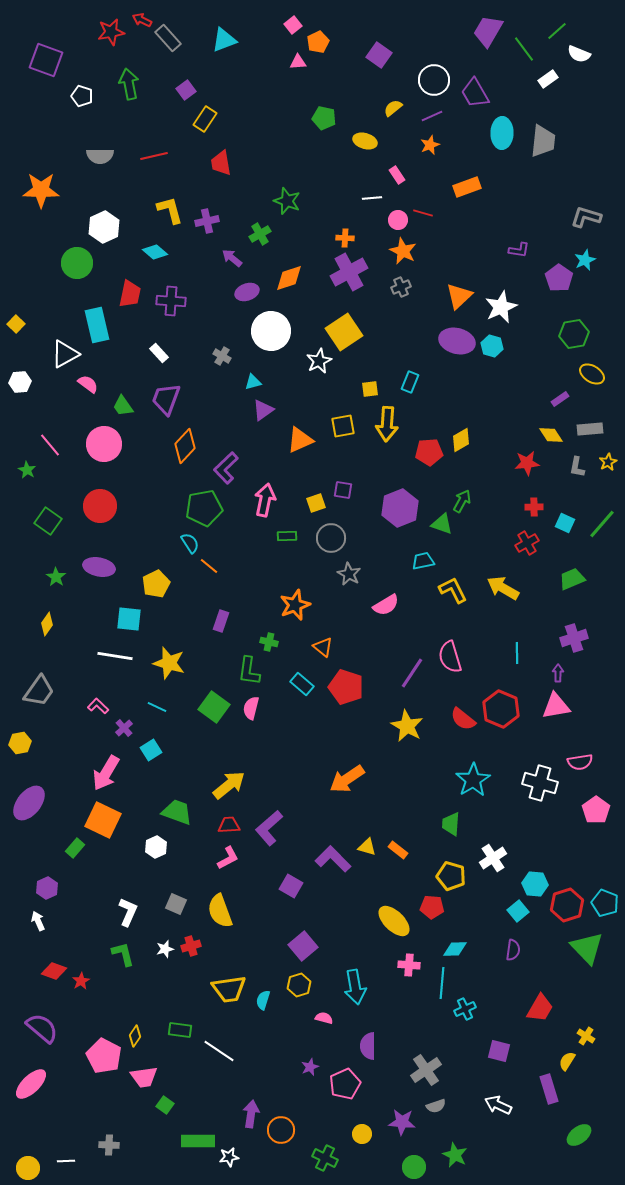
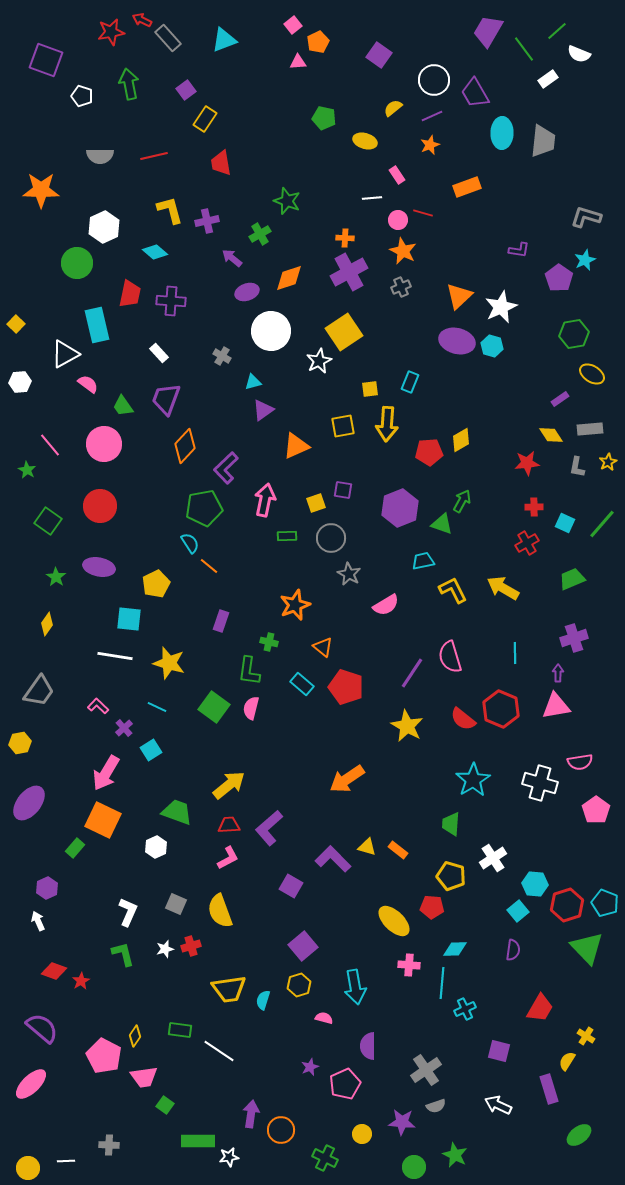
orange triangle at (300, 440): moved 4 px left, 6 px down
cyan line at (517, 653): moved 2 px left
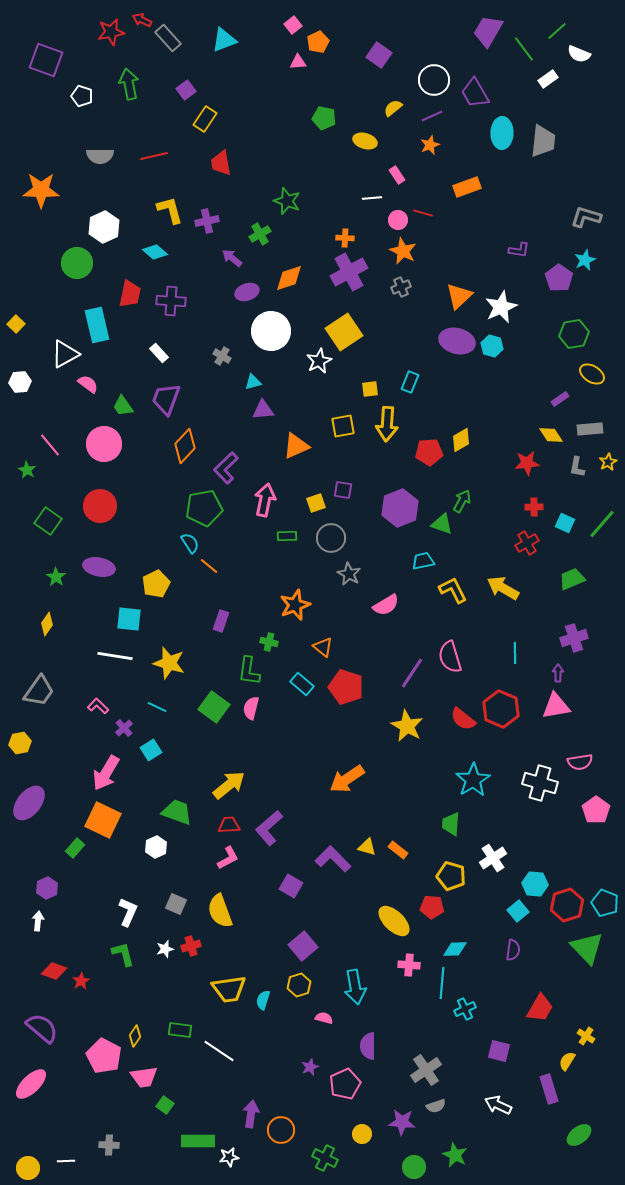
purple triangle at (263, 410): rotated 30 degrees clockwise
white arrow at (38, 921): rotated 30 degrees clockwise
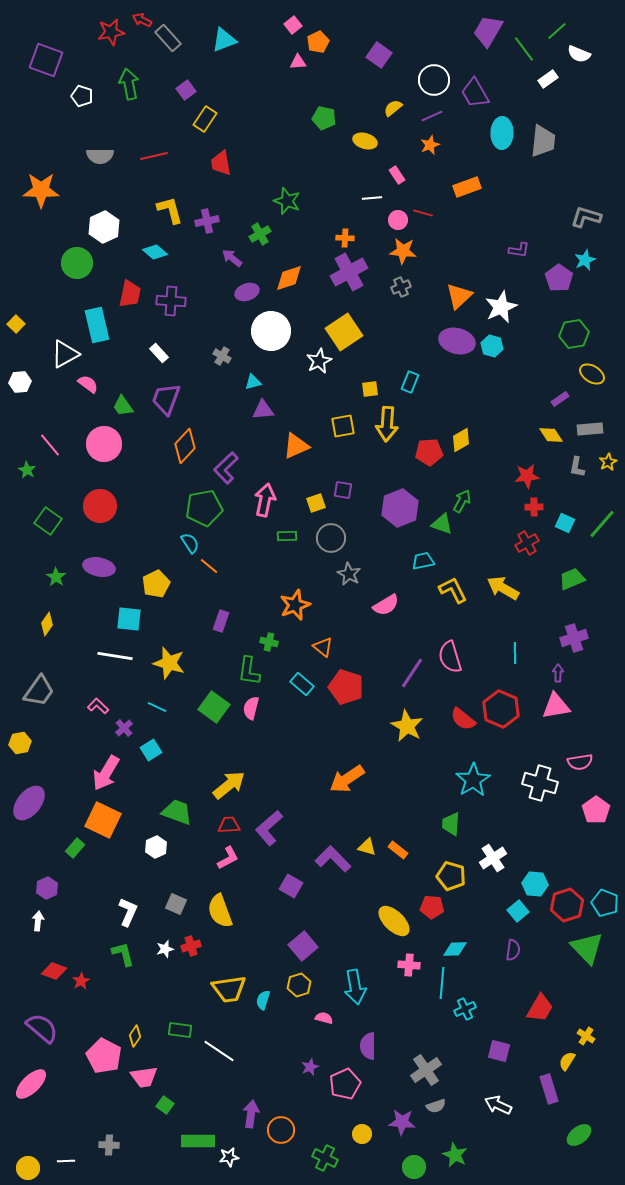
orange star at (403, 251): rotated 20 degrees counterclockwise
red star at (527, 463): moved 13 px down
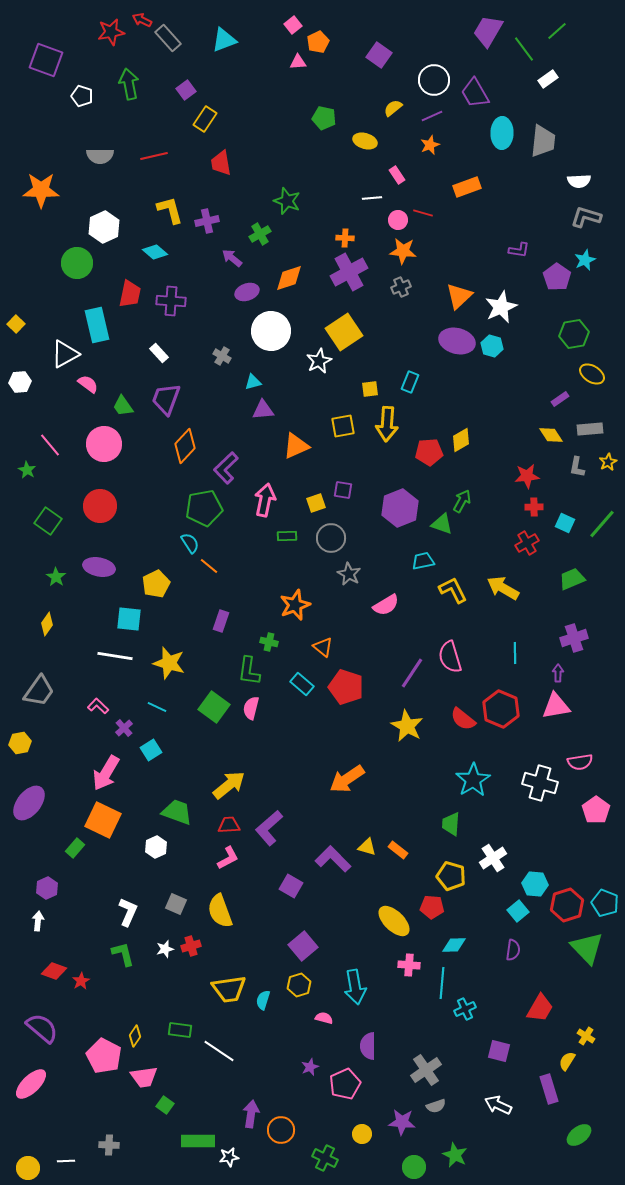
white semicircle at (579, 54): moved 127 px down; rotated 25 degrees counterclockwise
purple pentagon at (559, 278): moved 2 px left, 1 px up
cyan diamond at (455, 949): moved 1 px left, 4 px up
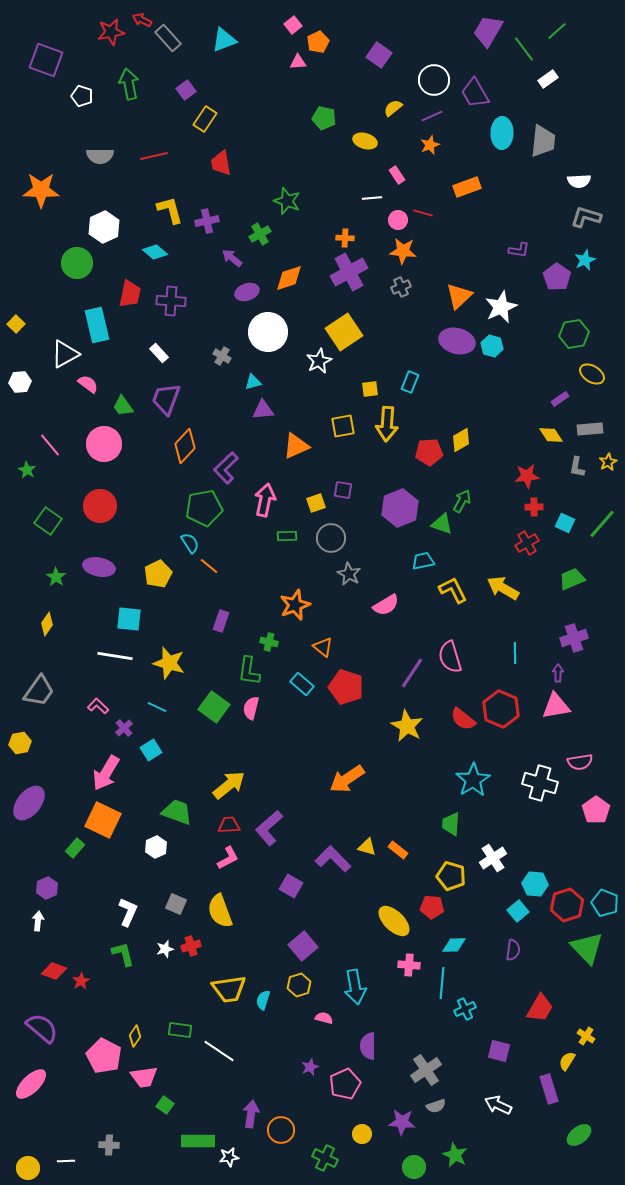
white circle at (271, 331): moved 3 px left, 1 px down
yellow pentagon at (156, 584): moved 2 px right, 10 px up
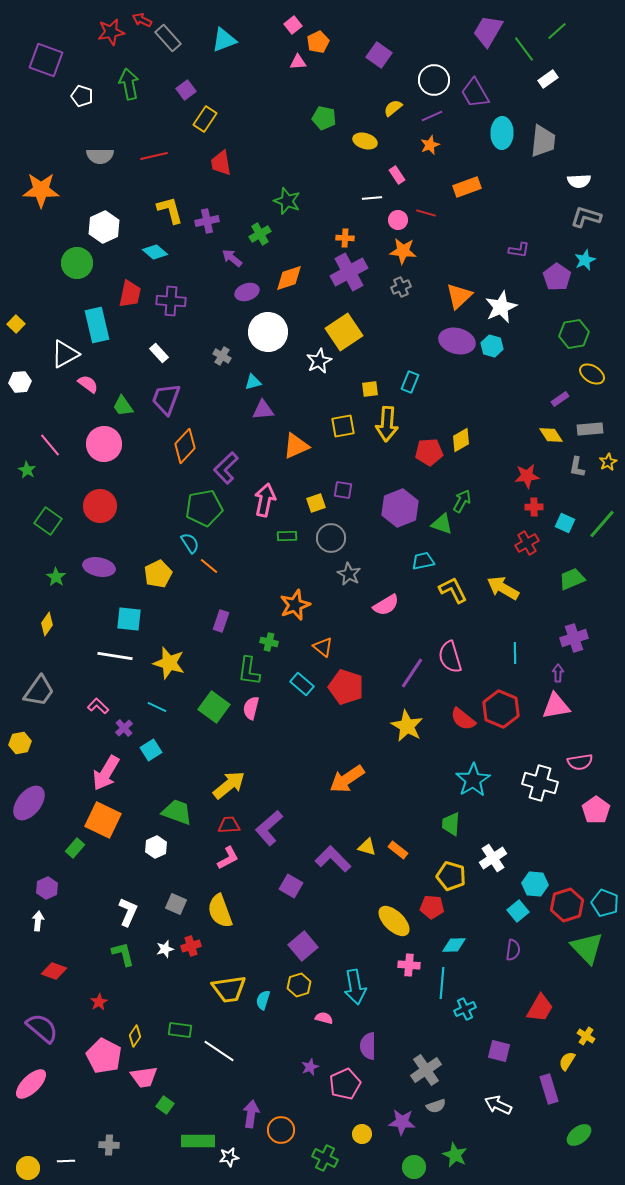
red line at (423, 213): moved 3 px right
red star at (81, 981): moved 18 px right, 21 px down
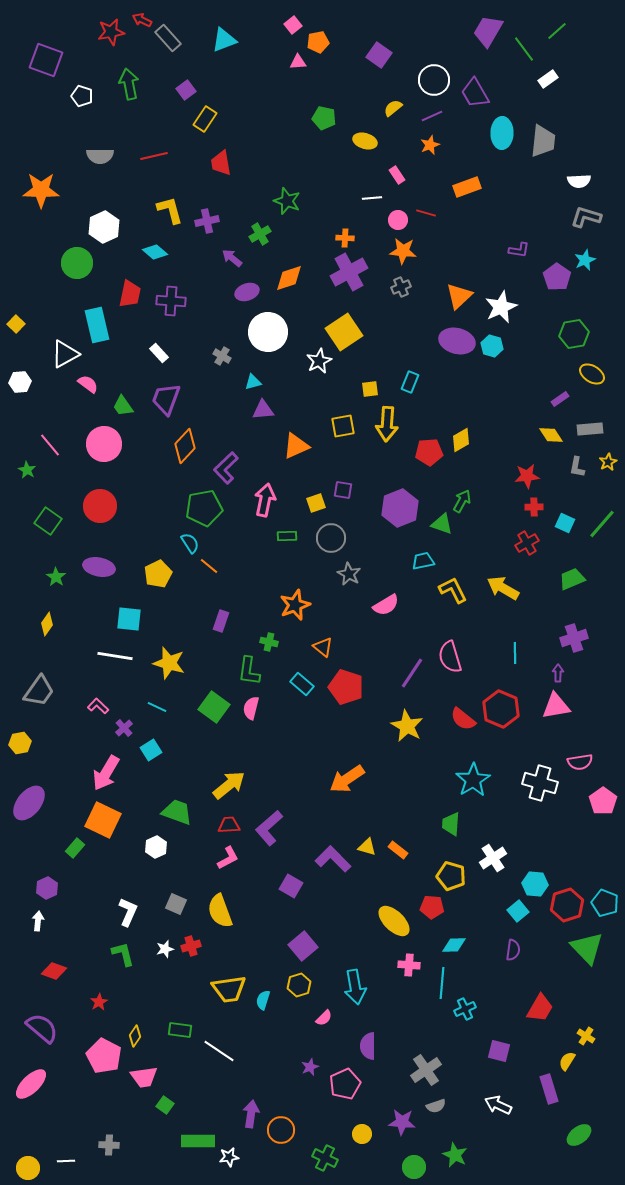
orange pentagon at (318, 42): rotated 15 degrees clockwise
pink pentagon at (596, 810): moved 7 px right, 9 px up
pink semicircle at (324, 1018): rotated 120 degrees clockwise
